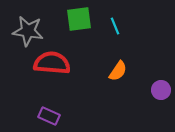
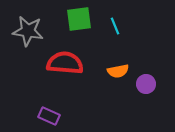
red semicircle: moved 13 px right
orange semicircle: rotated 45 degrees clockwise
purple circle: moved 15 px left, 6 px up
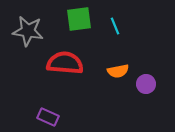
purple rectangle: moved 1 px left, 1 px down
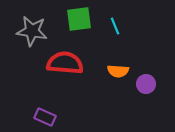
gray star: moved 4 px right
orange semicircle: rotated 15 degrees clockwise
purple rectangle: moved 3 px left
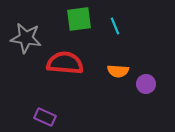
gray star: moved 6 px left, 7 px down
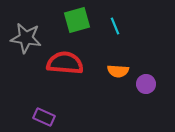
green square: moved 2 px left, 1 px down; rotated 8 degrees counterclockwise
purple rectangle: moved 1 px left
